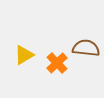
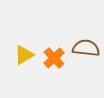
orange cross: moved 3 px left, 5 px up
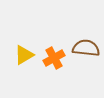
orange cross: rotated 15 degrees clockwise
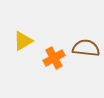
yellow triangle: moved 1 px left, 14 px up
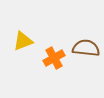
yellow triangle: rotated 10 degrees clockwise
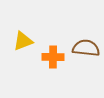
orange cross: moved 1 px left, 1 px up; rotated 30 degrees clockwise
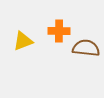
orange cross: moved 6 px right, 26 px up
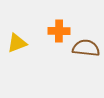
yellow triangle: moved 6 px left, 2 px down
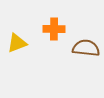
orange cross: moved 5 px left, 2 px up
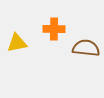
yellow triangle: rotated 10 degrees clockwise
